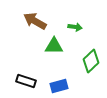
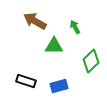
green arrow: rotated 128 degrees counterclockwise
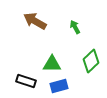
green triangle: moved 2 px left, 18 px down
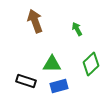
brown arrow: rotated 40 degrees clockwise
green arrow: moved 2 px right, 2 px down
green diamond: moved 3 px down
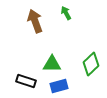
green arrow: moved 11 px left, 16 px up
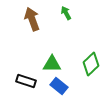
brown arrow: moved 3 px left, 2 px up
blue rectangle: rotated 54 degrees clockwise
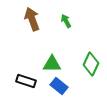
green arrow: moved 8 px down
green diamond: rotated 20 degrees counterclockwise
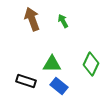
green arrow: moved 3 px left
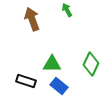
green arrow: moved 4 px right, 11 px up
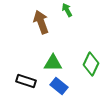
brown arrow: moved 9 px right, 3 px down
green triangle: moved 1 px right, 1 px up
